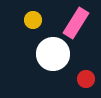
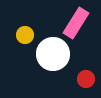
yellow circle: moved 8 px left, 15 px down
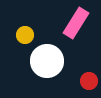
white circle: moved 6 px left, 7 px down
red circle: moved 3 px right, 2 px down
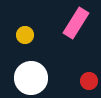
white circle: moved 16 px left, 17 px down
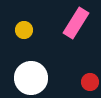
yellow circle: moved 1 px left, 5 px up
red circle: moved 1 px right, 1 px down
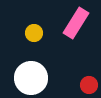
yellow circle: moved 10 px right, 3 px down
red circle: moved 1 px left, 3 px down
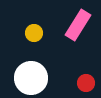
pink rectangle: moved 2 px right, 2 px down
red circle: moved 3 px left, 2 px up
